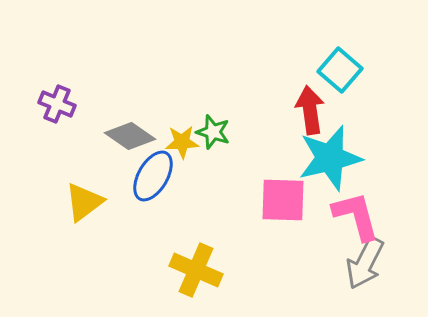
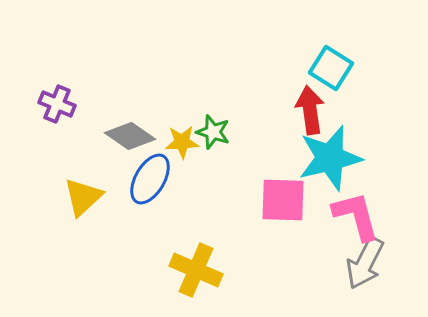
cyan square: moved 9 px left, 2 px up; rotated 9 degrees counterclockwise
blue ellipse: moved 3 px left, 3 px down
yellow triangle: moved 1 px left, 5 px up; rotated 6 degrees counterclockwise
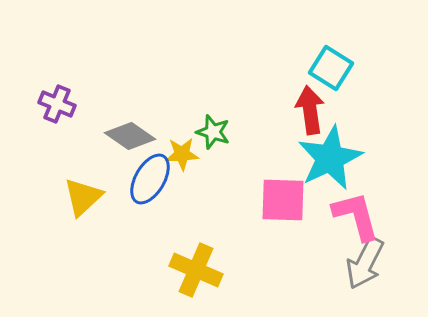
yellow star: moved 12 px down
cyan star: rotated 12 degrees counterclockwise
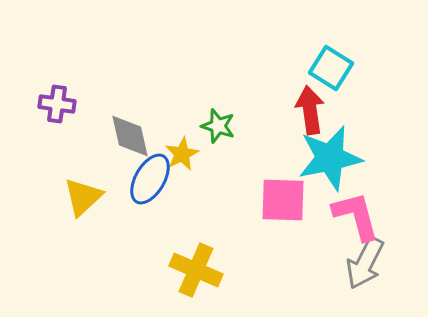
purple cross: rotated 15 degrees counterclockwise
green star: moved 5 px right, 6 px up
gray diamond: rotated 42 degrees clockwise
yellow star: rotated 24 degrees counterclockwise
cyan star: rotated 14 degrees clockwise
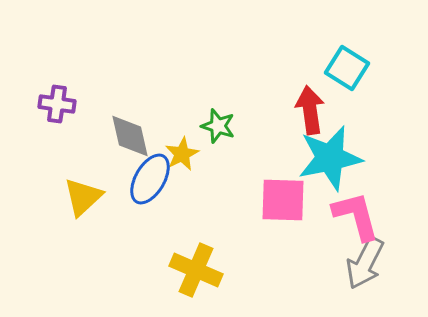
cyan square: moved 16 px right
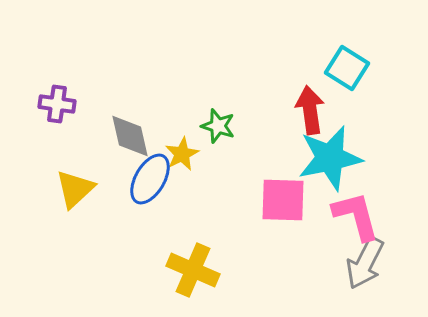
yellow triangle: moved 8 px left, 8 px up
yellow cross: moved 3 px left
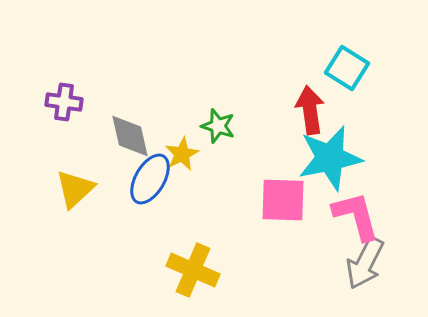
purple cross: moved 7 px right, 2 px up
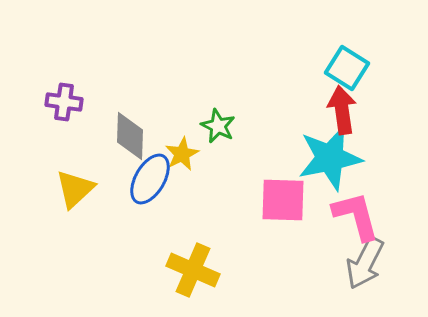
red arrow: moved 32 px right
green star: rotated 8 degrees clockwise
gray diamond: rotated 15 degrees clockwise
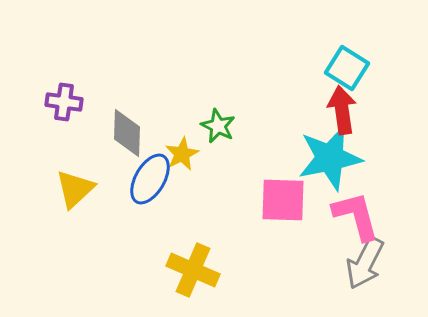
gray diamond: moved 3 px left, 3 px up
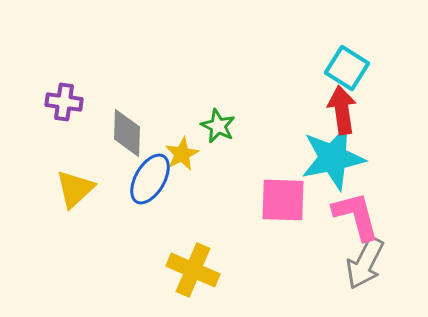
cyan star: moved 3 px right
